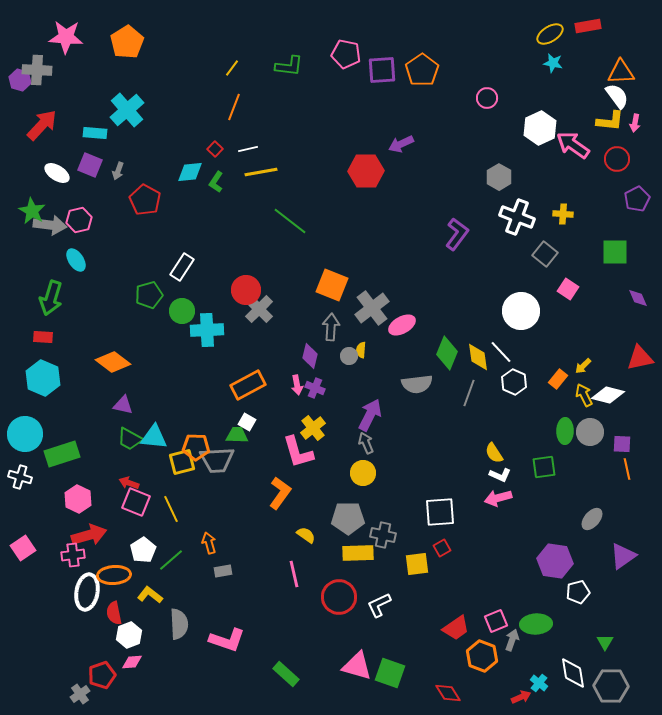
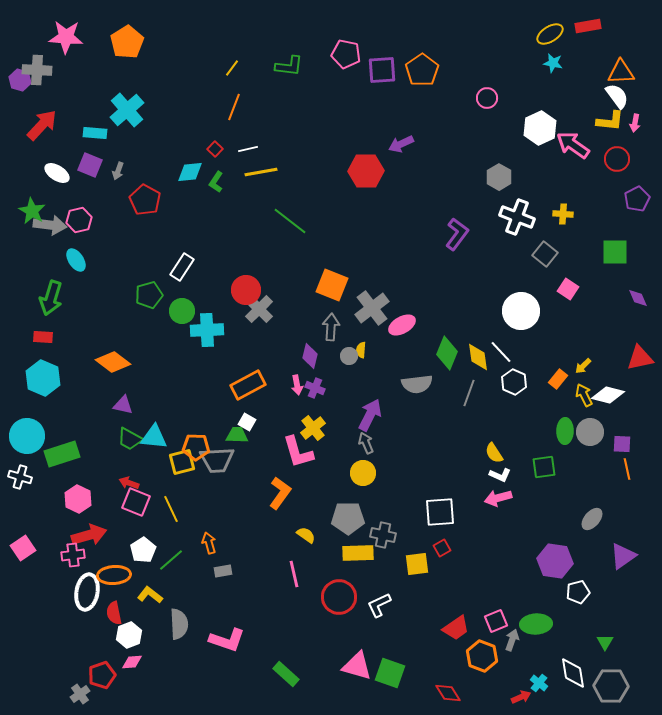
cyan circle at (25, 434): moved 2 px right, 2 px down
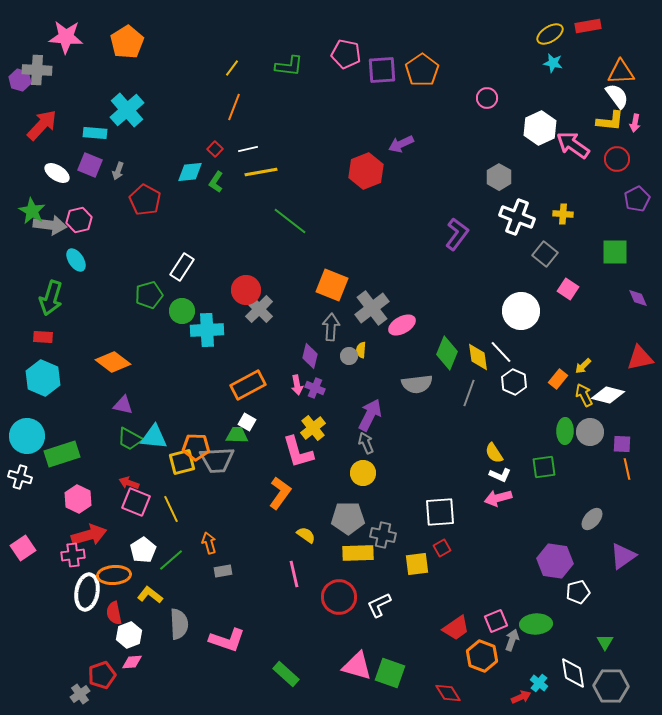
red hexagon at (366, 171): rotated 20 degrees counterclockwise
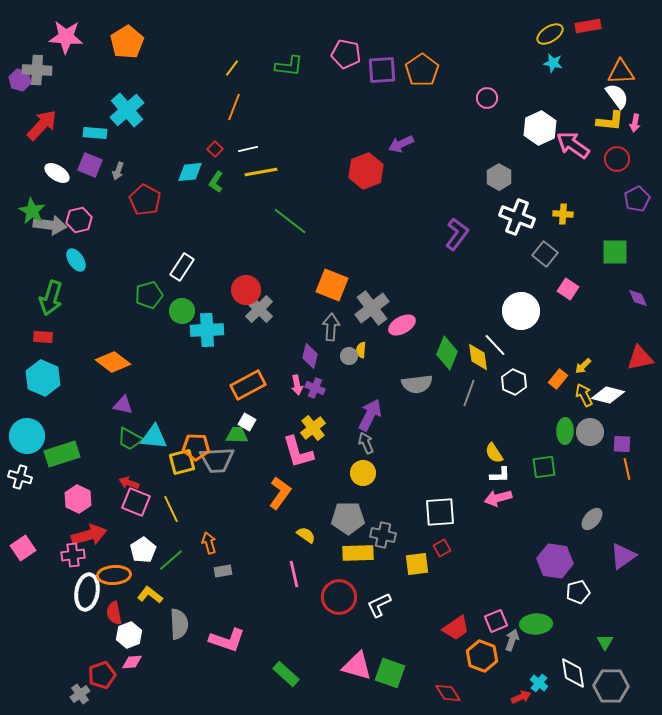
white line at (501, 352): moved 6 px left, 7 px up
white L-shape at (500, 475): rotated 25 degrees counterclockwise
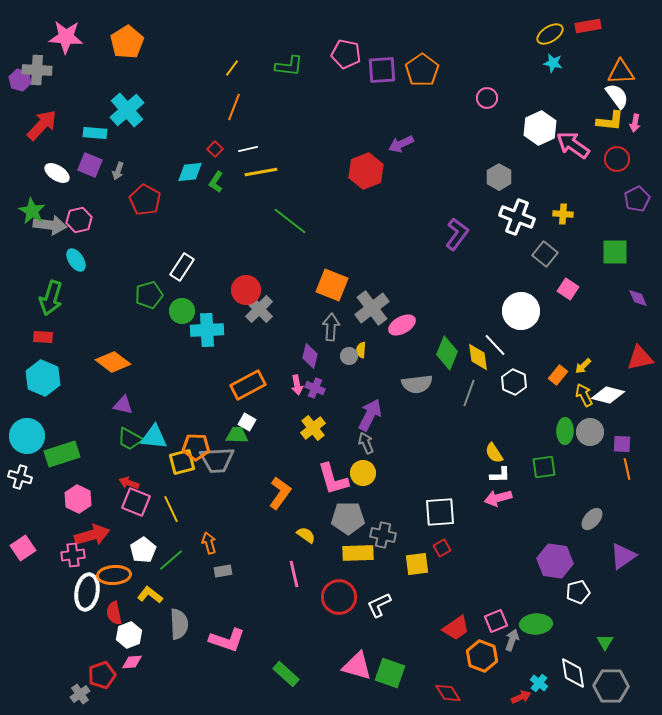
orange rectangle at (558, 379): moved 4 px up
pink L-shape at (298, 452): moved 35 px right, 27 px down
red arrow at (89, 535): moved 3 px right
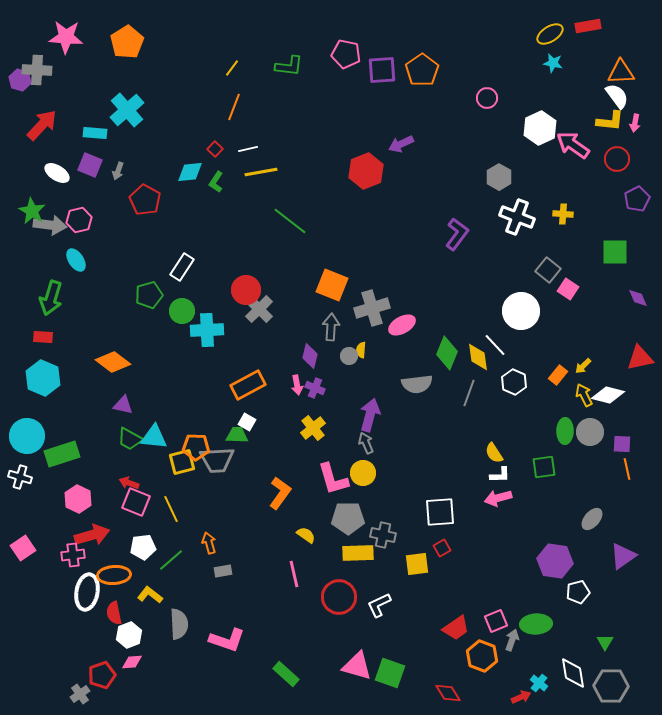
gray square at (545, 254): moved 3 px right, 16 px down
gray cross at (372, 308): rotated 20 degrees clockwise
purple arrow at (370, 415): rotated 12 degrees counterclockwise
white pentagon at (143, 550): moved 3 px up; rotated 25 degrees clockwise
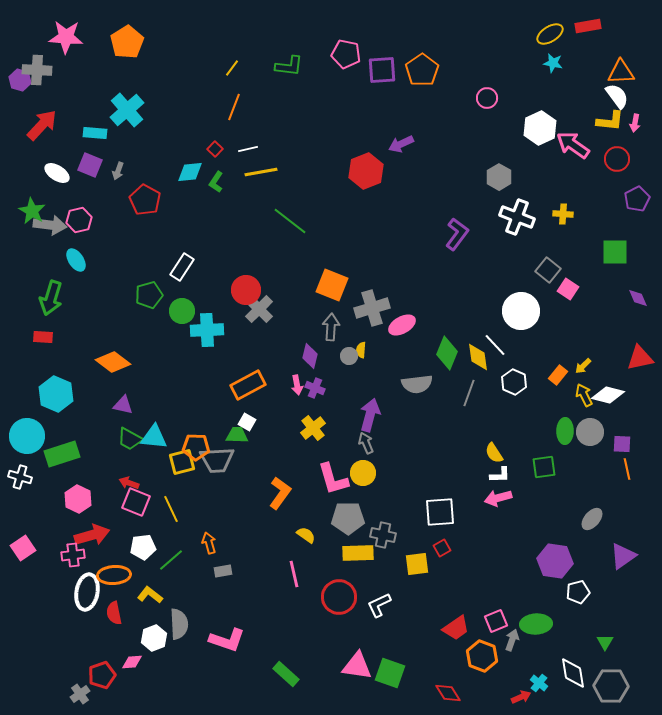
cyan hexagon at (43, 378): moved 13 px right, 16 px down
white hexagon at (129, 635): moved 25 px right, 3 px down
pink triangle at (357, 666): rotated 8 degrees counterclockwise
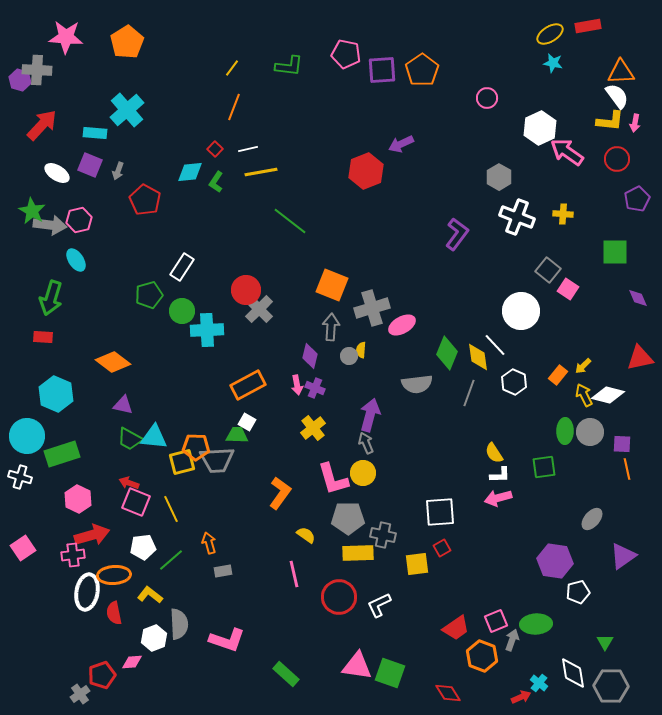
pink arrow at (573, 145): moved 6 px left, 7 px down
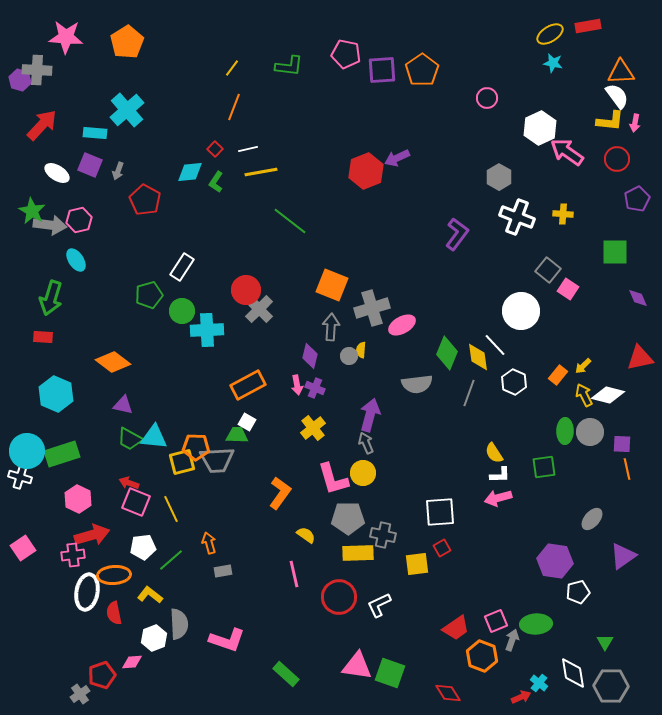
purple arrow at (401, 144): moved 4 px left, 14 px down
cyan circle at (27, 436): moved 15 px down
